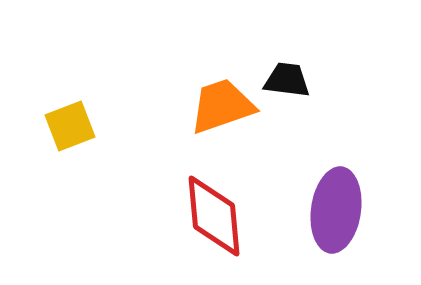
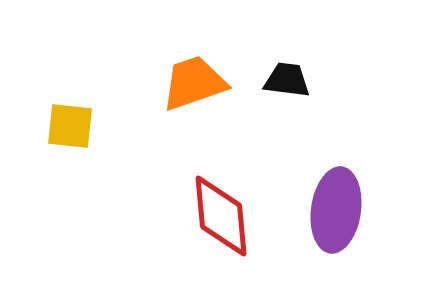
orange trapezoid: moved 28 px left, 23 px up
yellow square: rotated 27 degrees clockwise
red diamond: moved 7 px right
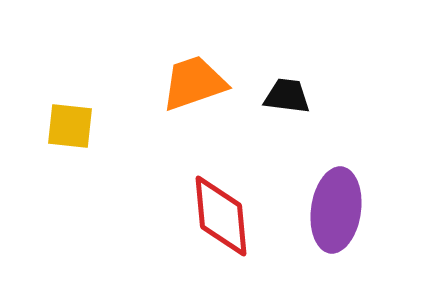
black trapezoid: moved 16 px down
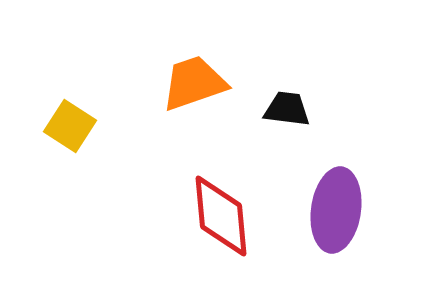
black trapezoid: moved 13 px down
yellow square: rotated 27 degrees clockwise
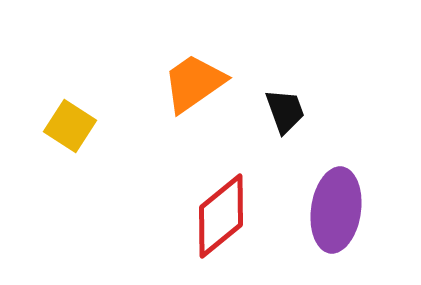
orange trapezoid: rotated 16 degrees counterclockwise
black trapezoid: moved 2 px left, 2 px down; rotated 63 degrees clockwise
red diamond: rotated 56 degrees clockwise
